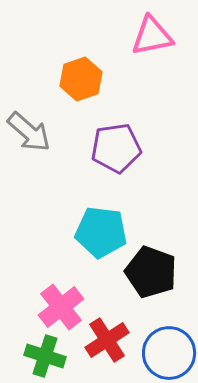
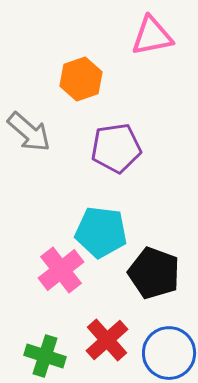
black pentagon: moved 3 px right, 1 px down
pink cross: moved 37 px up
red cross: rotated 9 degrees counterclockwise
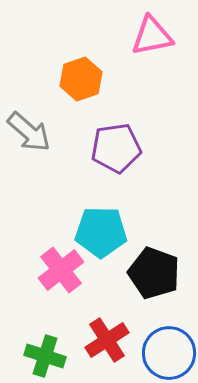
cyan pentagon: rotated 6 degrees counterclockwise
red cross: rotated 9 degrees clockwise
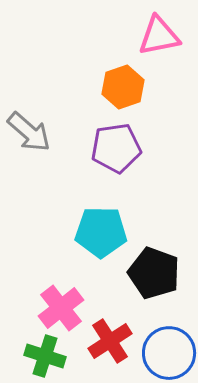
pink triangle: moved 7 px right
orange hexagon: moved 42 px right, 8 px down
pink cross: moved 38 px down
red cross: moved 3 px right, 1 px down
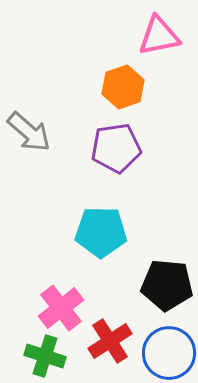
black pentagon: moved 13 px right, 12 px down; rotated 15 degrees counterclockwise
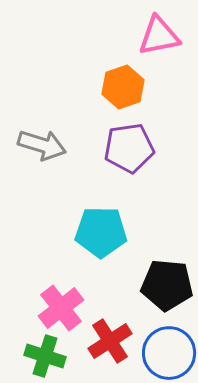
gray arrow: moved 13 px right, 13 px down; rotated 24 degrees counterclockwise
purple pentagon: moved 13 px right
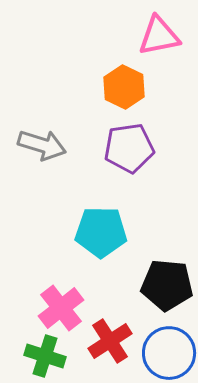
orange hexagon: moved 1 px right; rotated 15 degrees counterclockwise
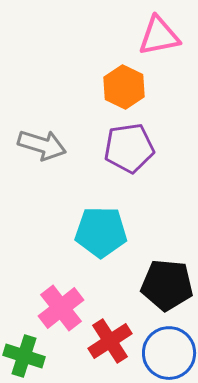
green cross: moved 21 px left
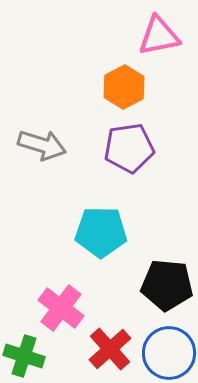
orange hexagon: rotated 6 degrees clockwise
pink cross: rotated 15 degrees counterclockwise
red cross: moved 8 px down; rotated 9 degrees counterclockwise
